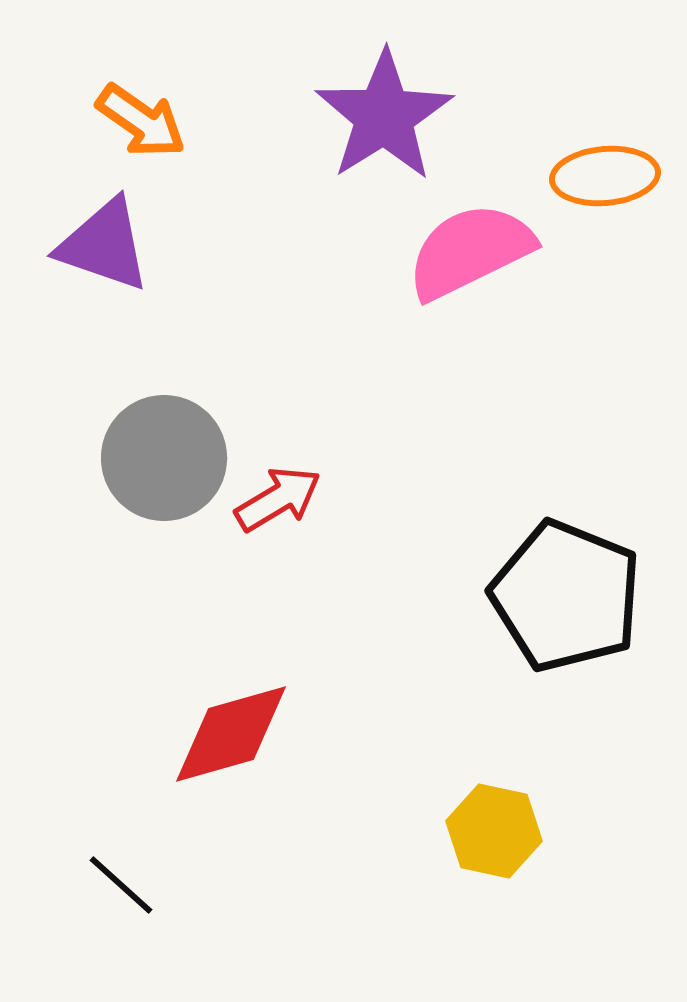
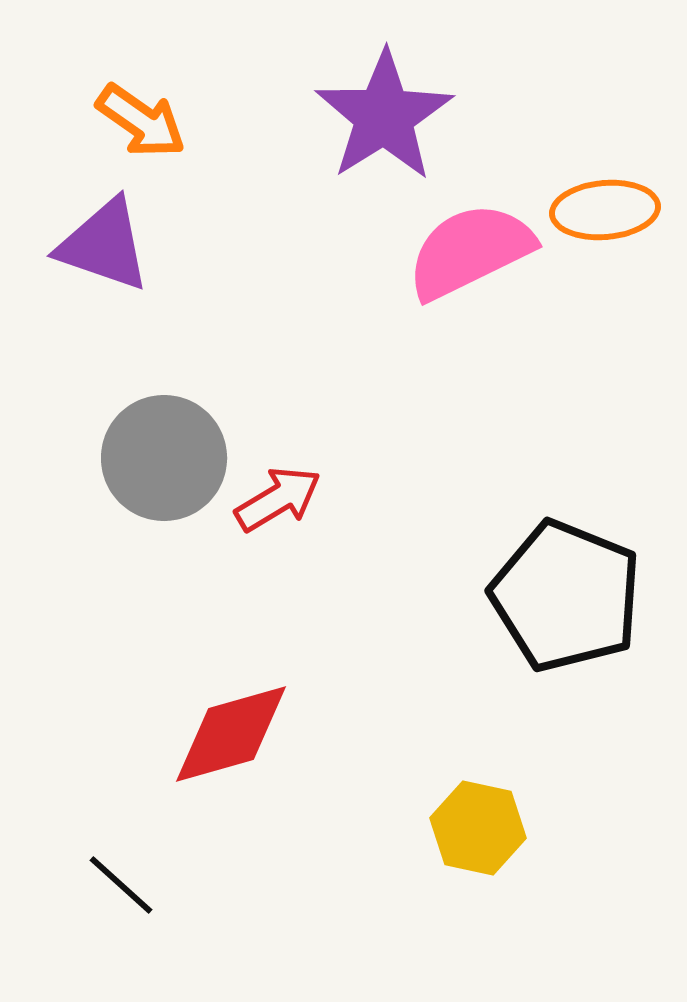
orange ellipse: moved 34 px down
yellow hexagon: moved 16 px left, 3 px up
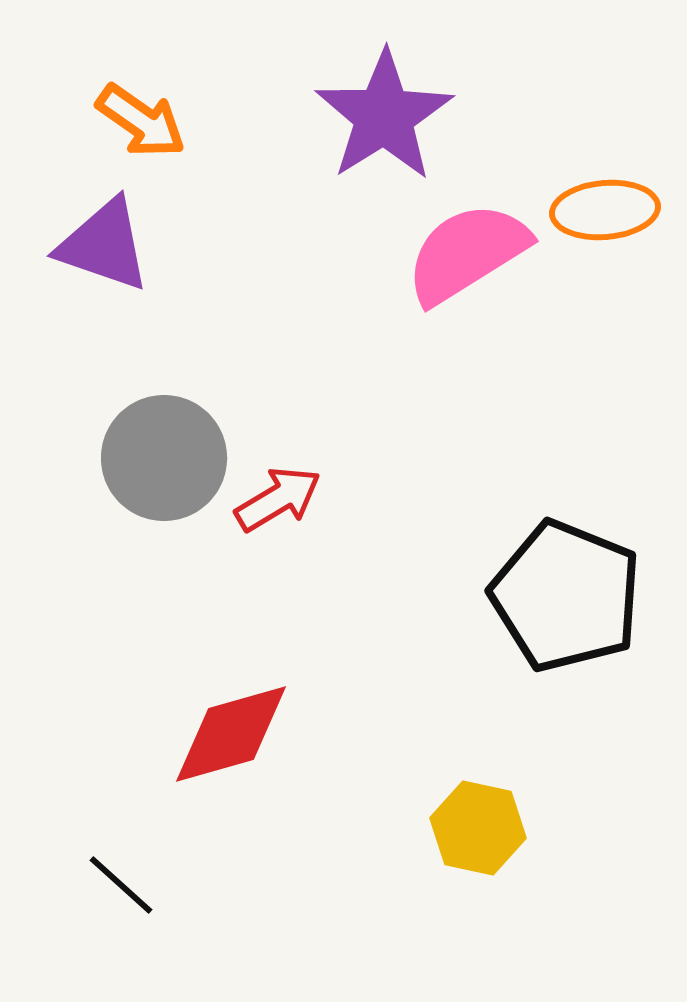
pink semicircle: moved 3 px left, 2 px down; rotated 6 degrees counterclockwise
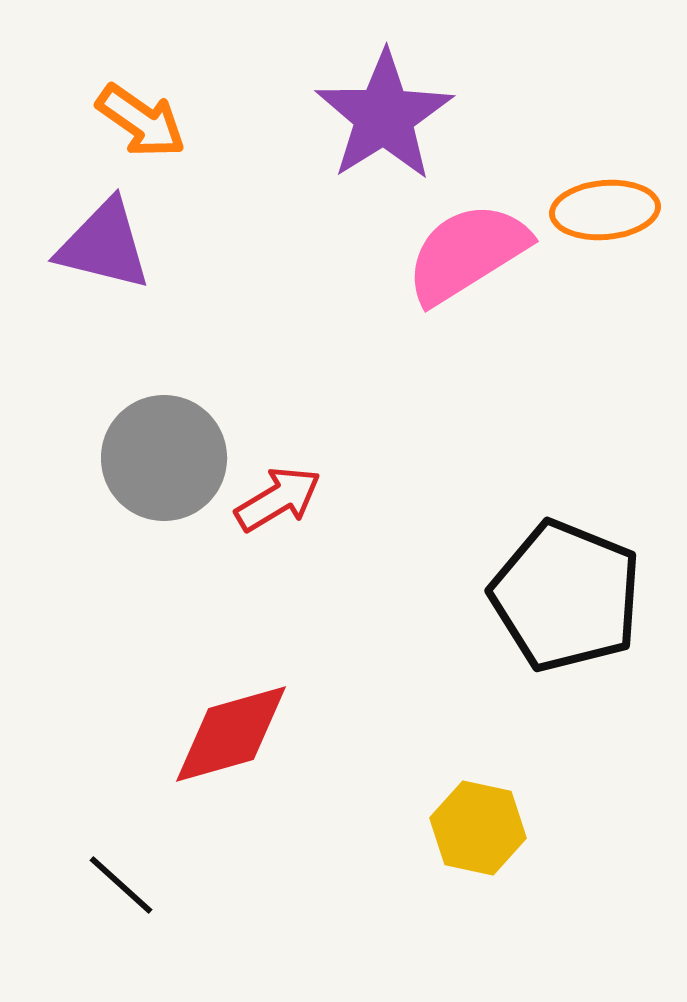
purple triangle: rotated 5 degrees counterclockwise
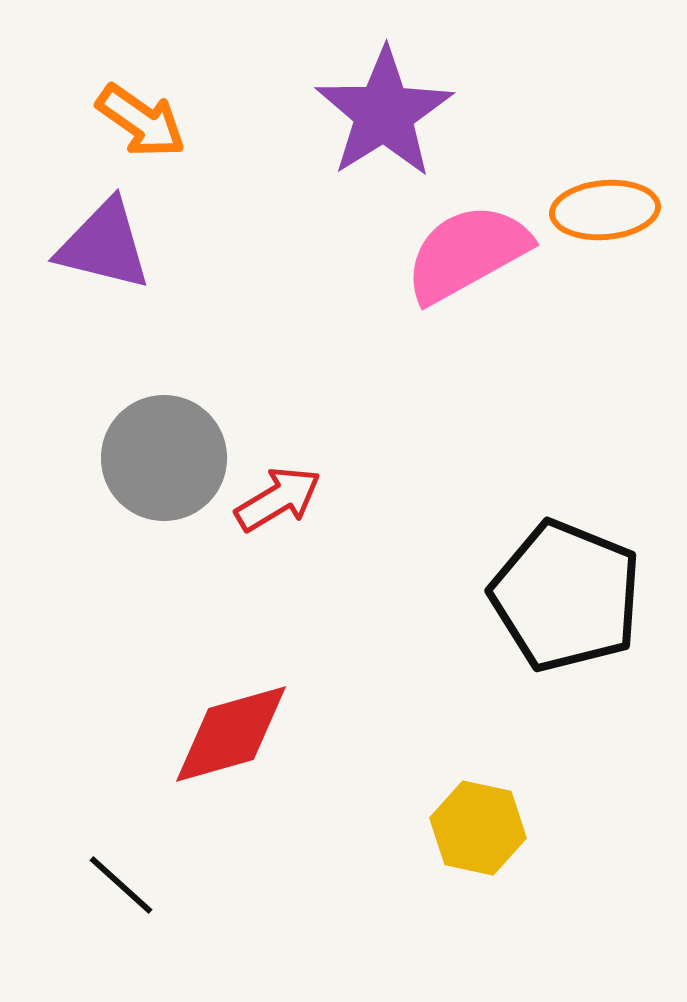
purple star: moved 3 px up
pink semicircle: rotated 3 degrees clockwise
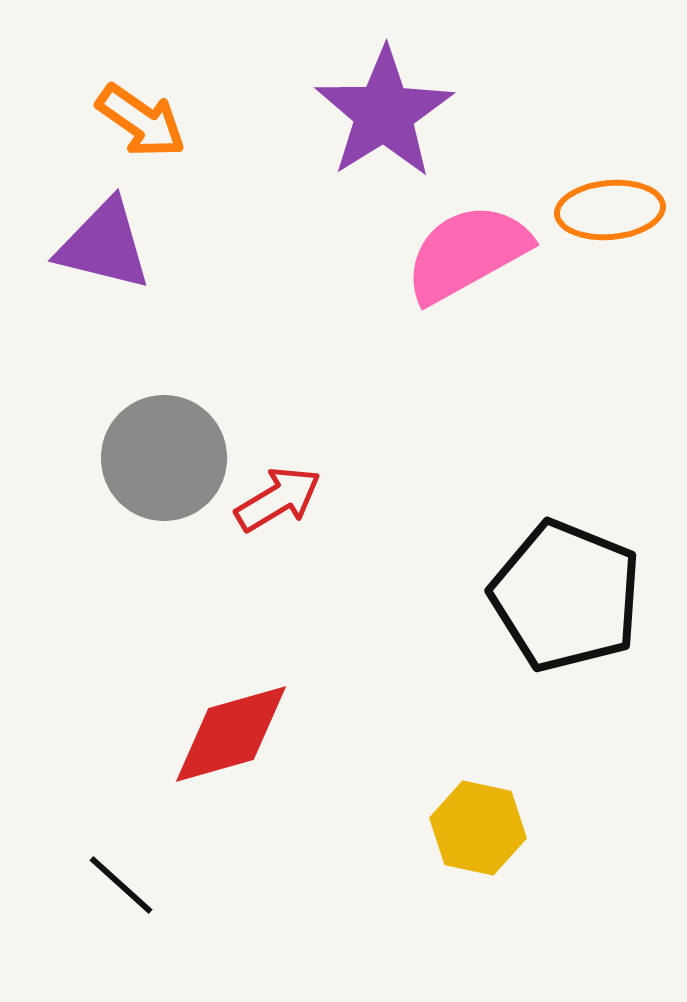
orange ellipse: moved 5 px right
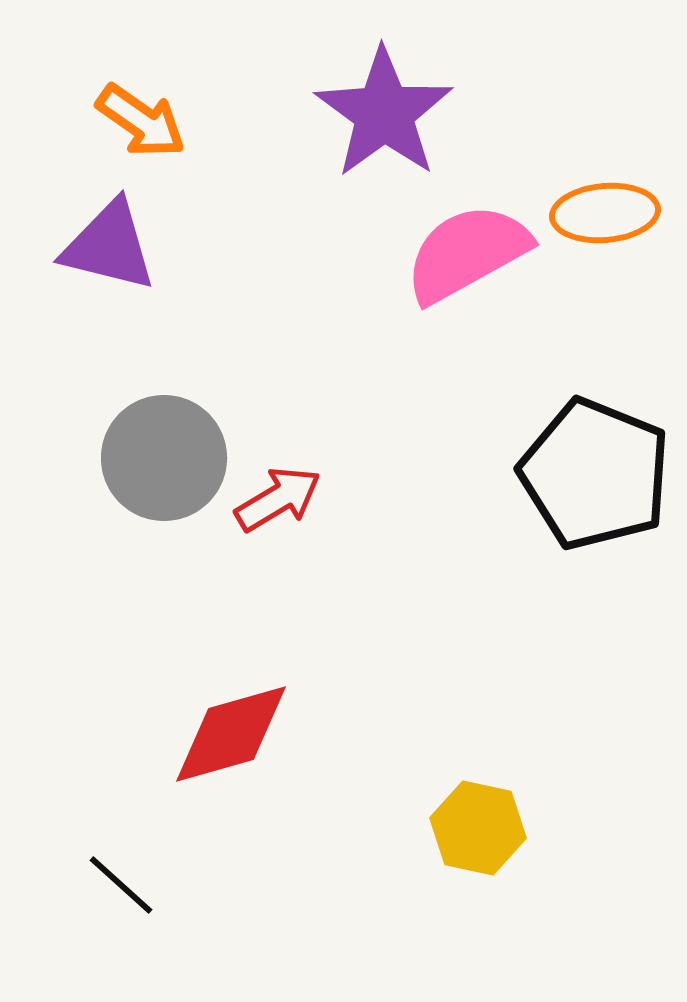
purple star: rotated 4 degrees counterclockwise
orange ellipse: moved 5 px left, 3 px down
purple triangle: moved 5 px right, 1 px down
black pentagon: moved 29 px right, 122 px up
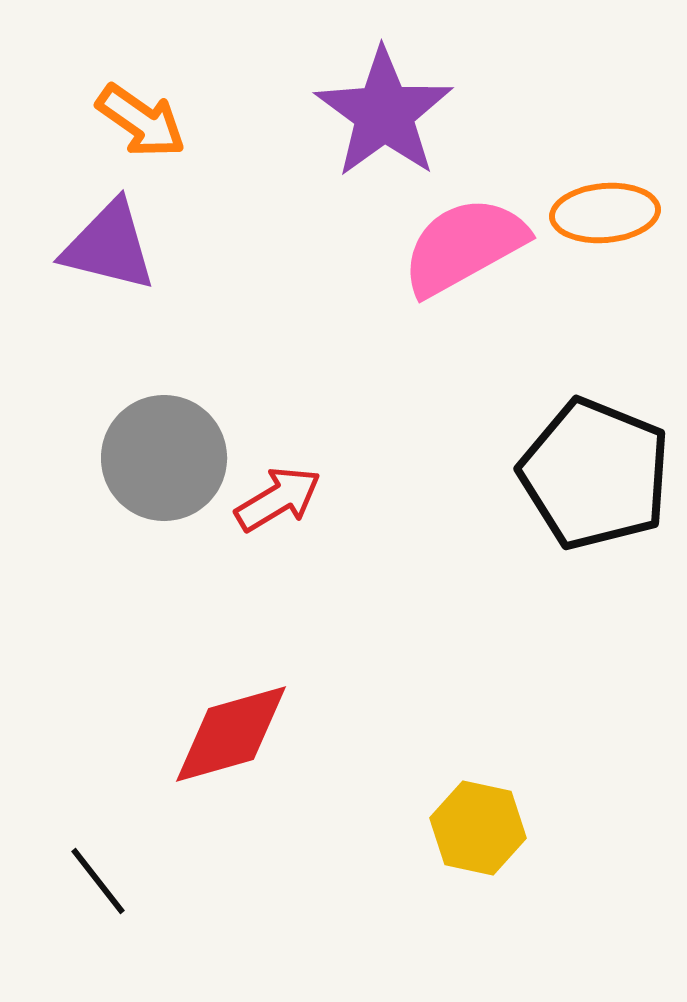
pink semicircle: moved 3 px left, 7 px up
black line: moved 23 px left, 4 px up; rotated 10 degrees clockwise
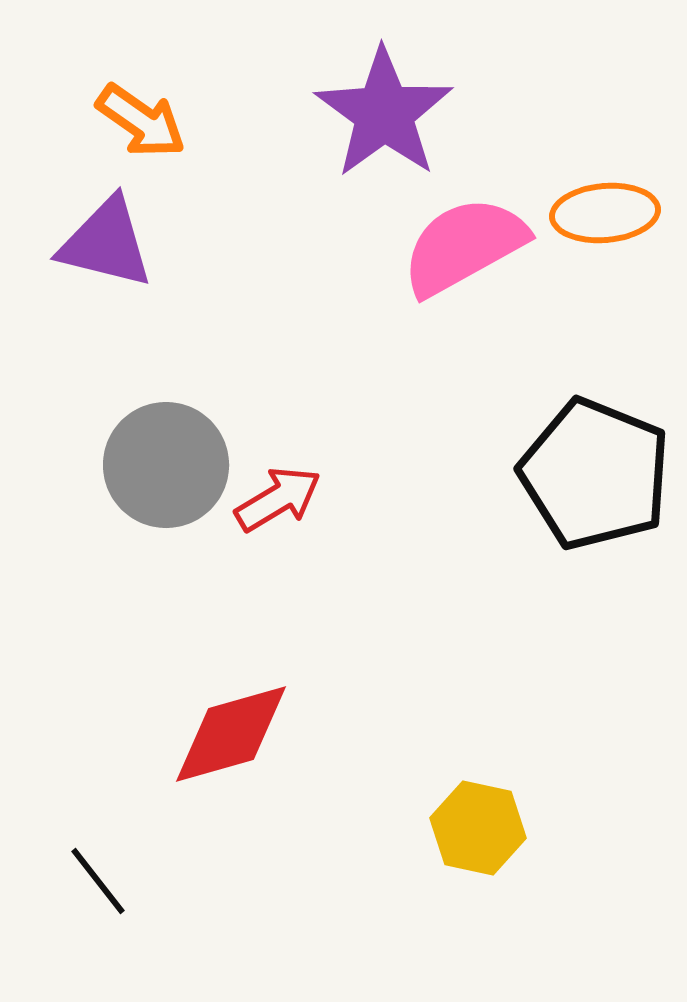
purple triangle: moved 3 px left, 3 px up
gray circle: moved 2 px right, 7 px down
